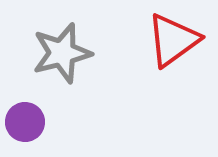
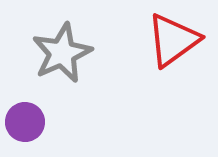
gray star: rotated 10 degrees counterclockwise
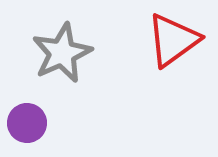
purple circle: moved 2 px right, 1 px down
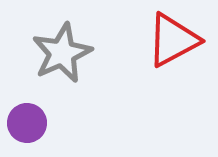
red triangle: rotated 8 degrees clockwise
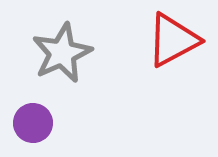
purple circle: moved 6 px right
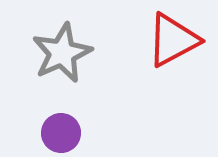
purple circle: moved 28 px right, 10 px down
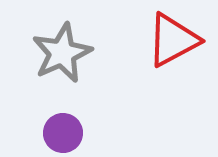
purple circle: moved 2 px right
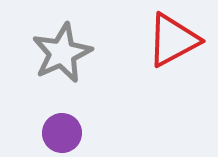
purple circle: moved 1 px left
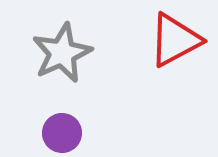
red triangle: moved 2 px right
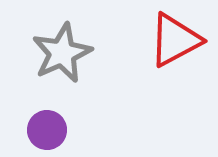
purple circle: moved 15 px left, 3 px up
